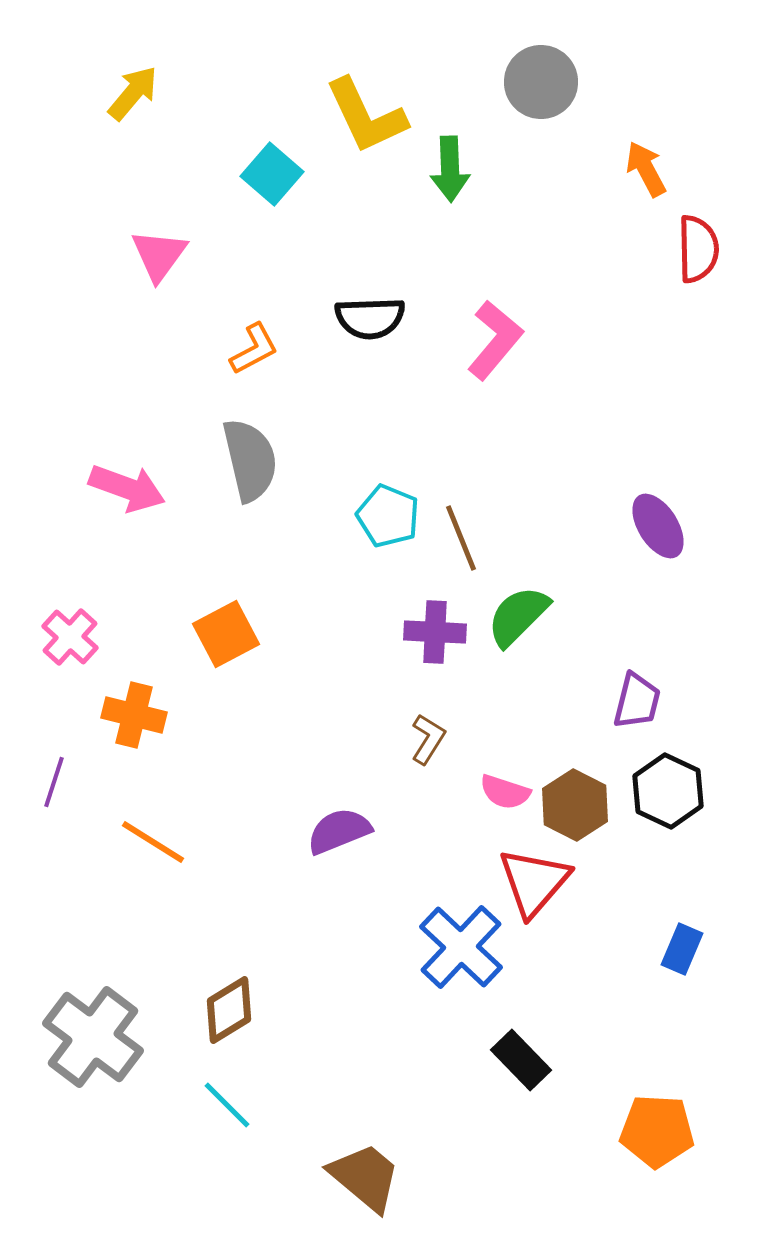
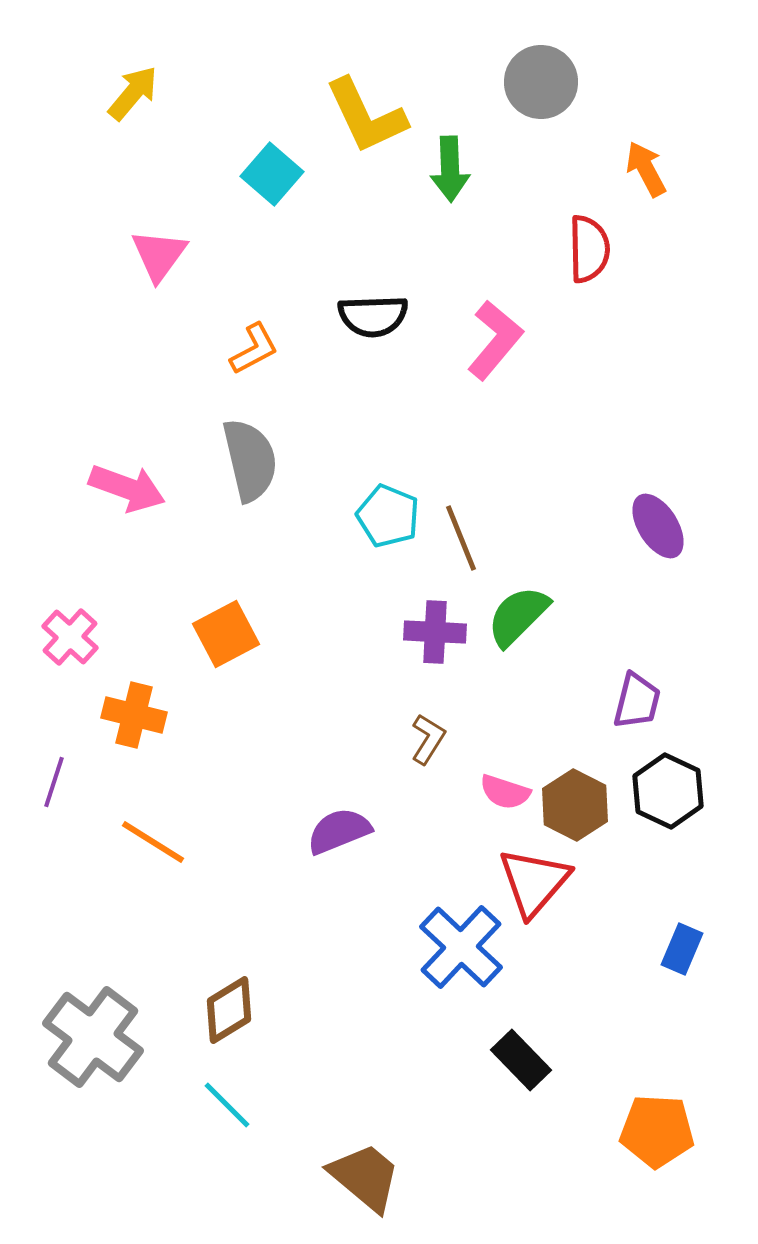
red semicircle: moved 109 px left
black semicircle: moved 3 px right, 2 px up
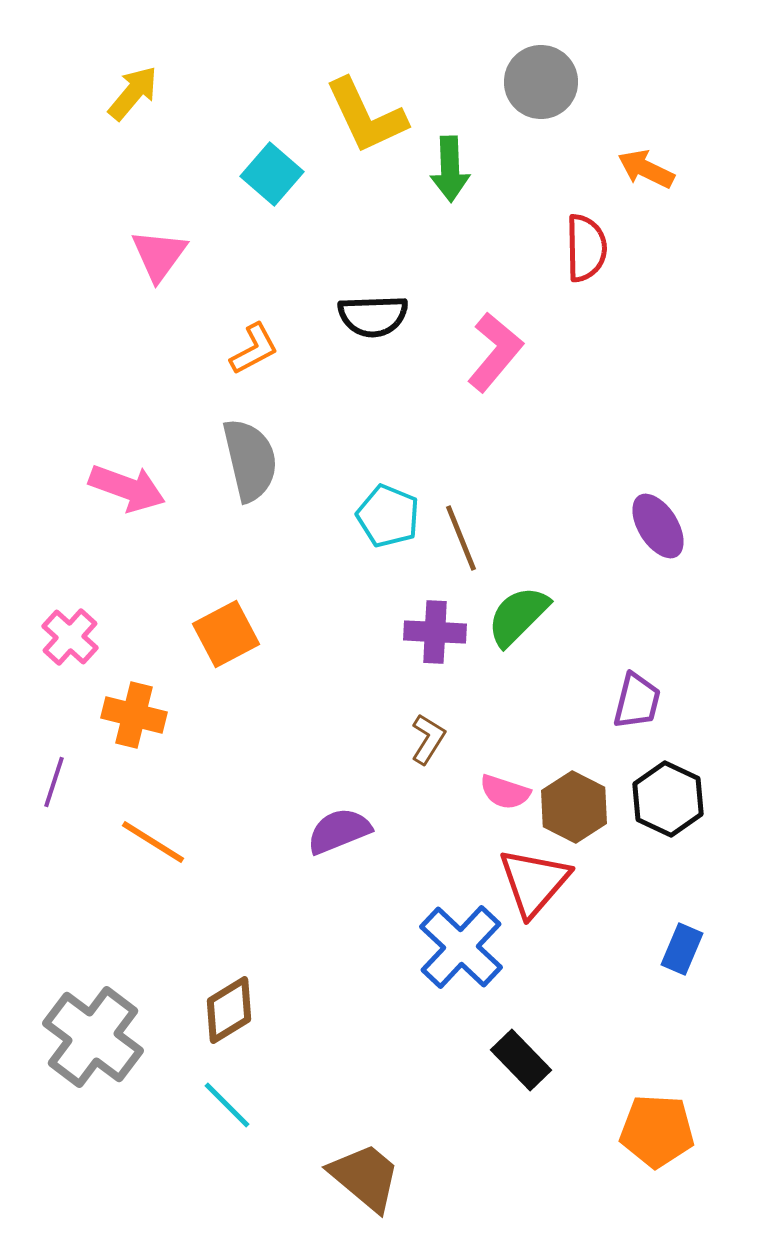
orange arrow: rotated 36 degrees counterclockwise
red semicircle: moved 3 px left, 1 px up
pink L-shape: moved 12 px down
black hexagon: moved 8 px down
brown hexagon: moved 1 px left, 2 px down
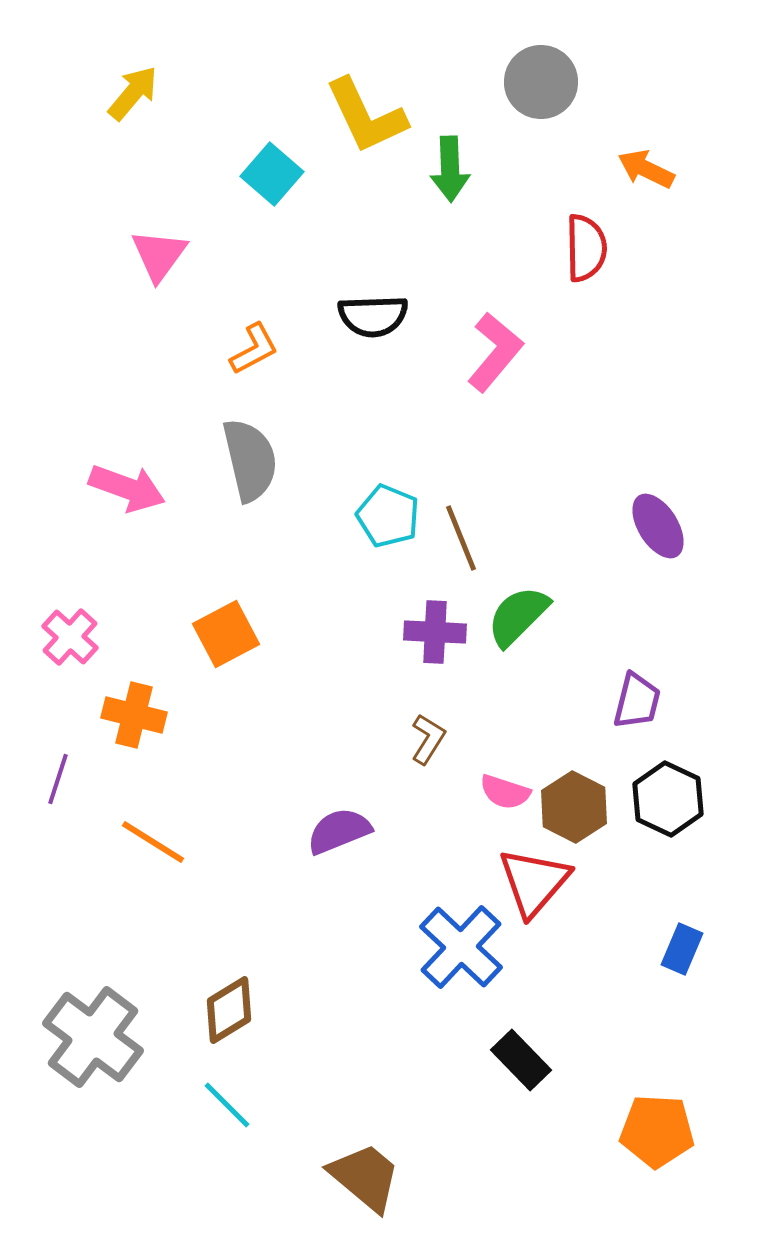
purple line: moved 4 px right, 3 px up
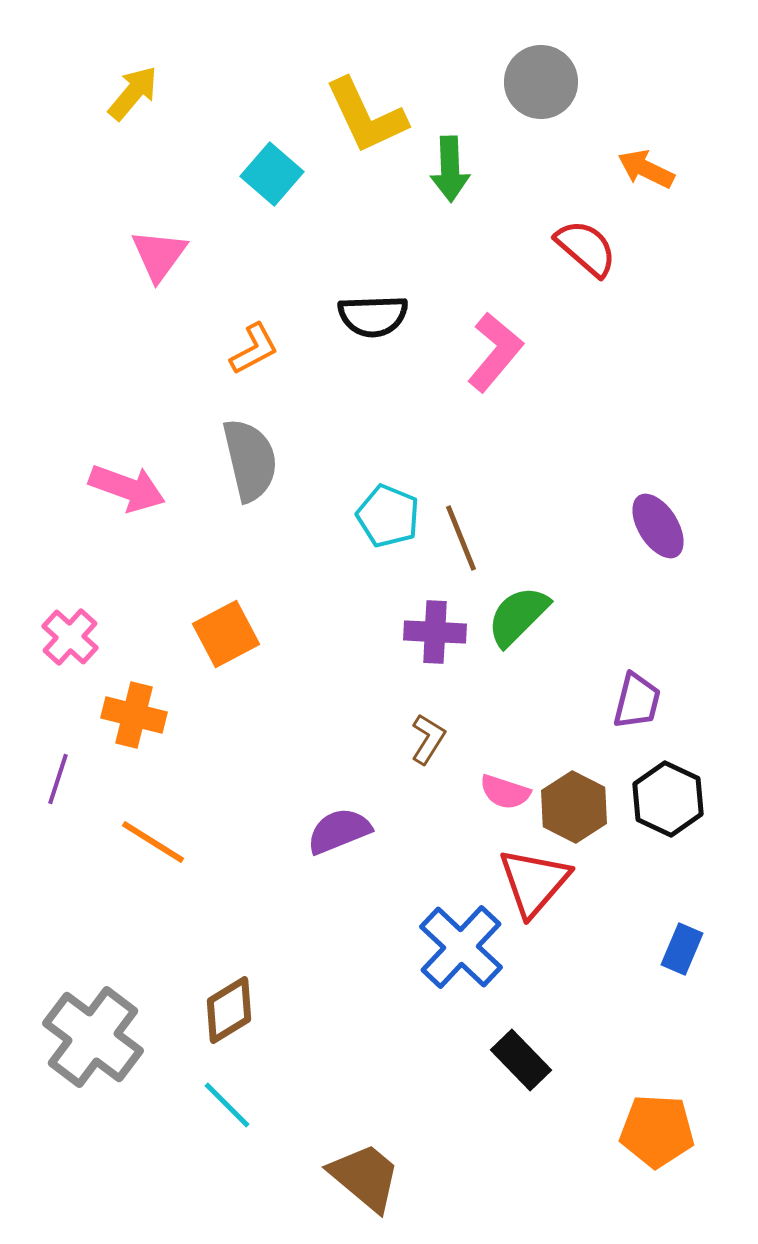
red semicircle: rotated 48 degrees counterclockwise
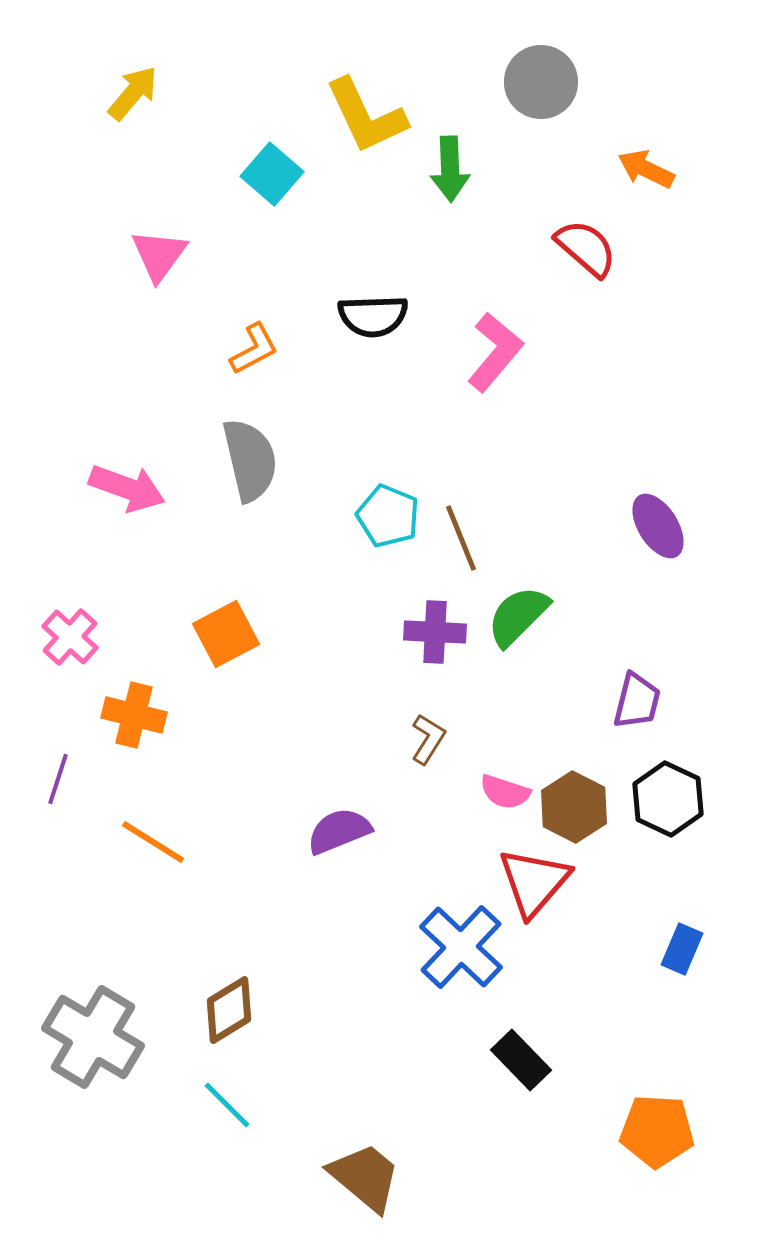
gray cross: rotated 6 degrees counterclockwise
